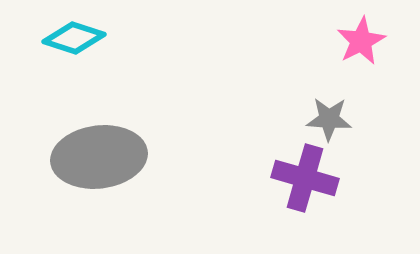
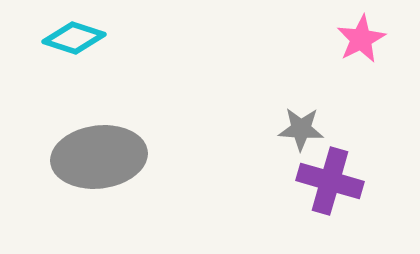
pink star: moved 2 px up
gray star: moved 28 px left, 10 px down
purple cross: moved 25 px right, 3 px down
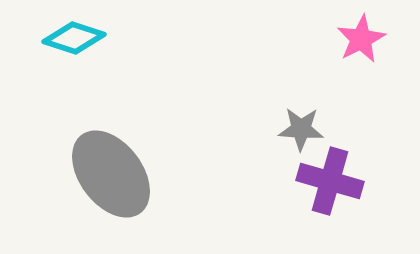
gray ellipse: moved 12 px right, 17 px down; rotated 60 degrees clockwise
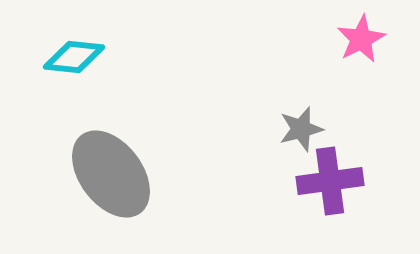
cyan diamond: moved 19 px down; rotated 12 degrees counterclockwise
gray star: rotated 18 degrees counterclockwise
purple cross: rotated 24 degrees counterclockwise
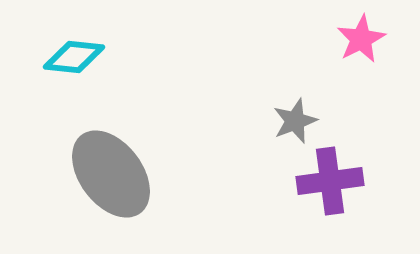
gray star: moved 6 px left, 8 px up; rotated 6 degrees counterclockwise
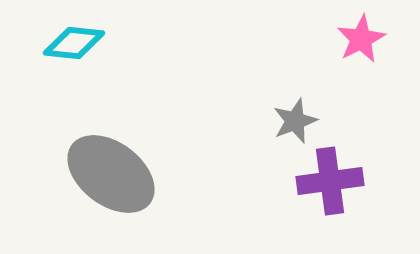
cyan diamond: moved 14 px up
gray ellipse: rotated 16 degrees counterclockwise
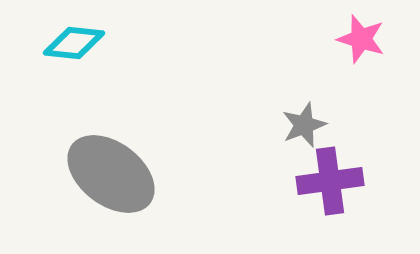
pink star: rotated 27 degrees counterclockwise
gray star: moved 9 px right, 4 px down
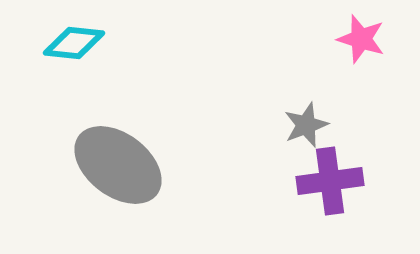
gray star: moved 2 px right
gray ellipse: moved 7 px right, 9 px up
